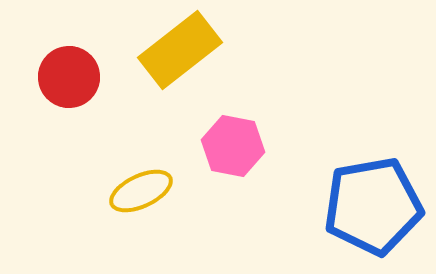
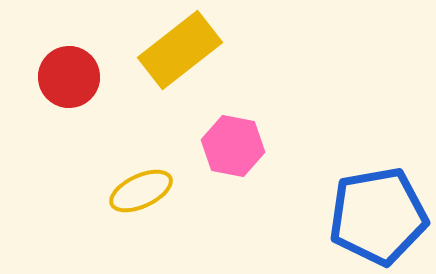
blue pentagon: moved 5 px right, 10 px down
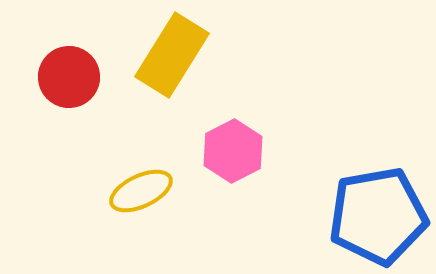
yellow rectangle: moved 8 px left, 5 px down; rotated 20 degrees counterclockwise
pink hexagon: moved 5 px down; rotated 22 degrees clockwise
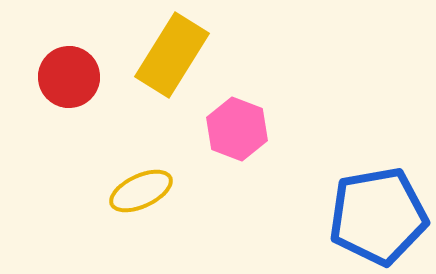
pink hexagon: moved 4 px right, 22 px up; rotated 12 degrees counterclockwise
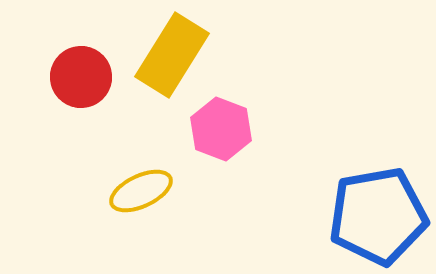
red circle: moved 12 px right
pink hexagon: moved 16 px left
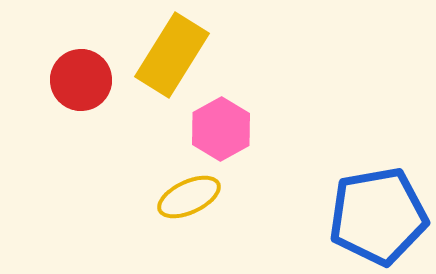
red circle: moved 3 px down
pink hexagon: rotated 10 degrees clockwise
yellow ellipse: moved 48 px right, 6 px down
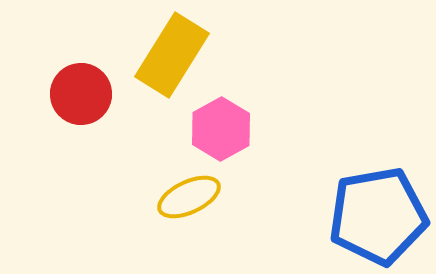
red circle: moved 14 px down
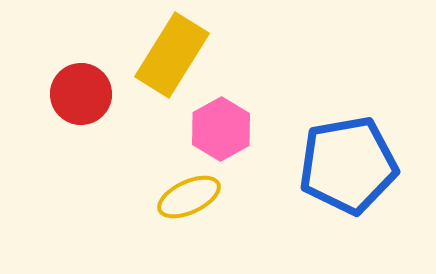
blue pentagon: moved 30 px left, 51 px up
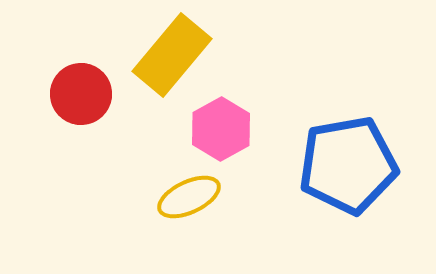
yellow rectangle: rotated 8 degrees clockwise
